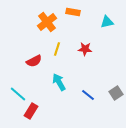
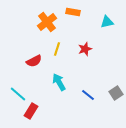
red star: rotated 24 degrees counterclockwise
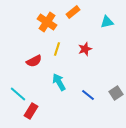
orange rectangle: rotated 48 degrees counterclockwise
orange cross: rotated 18 degrees counterclockwise
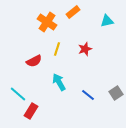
cyan triangle: moved 1 px up
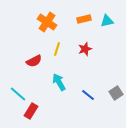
orange rectangle: moved 11 px right, 7 px down; rotated 24 degrees clockwise
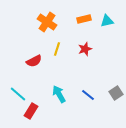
cyan arrow: moved 12 px down
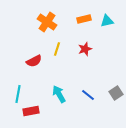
cyan line: rotated 60 degrees clockwise
red rectangle: rotated 49 degrees clockwise
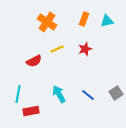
orange rectangle: rotated 56 degrees counterclockwise
yellow line: rotated 48 degrees clockwise
